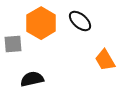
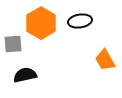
black ellipse: rotated 50 degrees counterclockwise
black semicircle: moved 7 px left, 4 px up
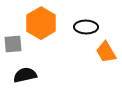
black ellipse: moved 6 px right, 6 px down; rotated 10 degrees clockwise
orange trapezoid: moved 1 px right, 8 px up
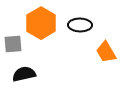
black ellipse: moved 6 px left, 2 px up
black semicircle: moved 1 px left, 1 px up
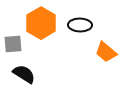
orange trapezoid: rotated 20 degrees counterclockwise
black semicircle: rotated 45 degrees clockwise
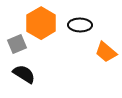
gray square: moved 4 px right; rotated 18 degrees counterclockwise
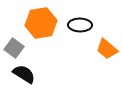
orange hexagon: rotated 20 degrees clockwise
gray square: moved 3 px left, 4 px down; rotated 30 degrees counterclockwise
orange trapezoid: moved 1 px right, 3 px up
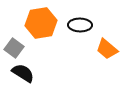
black semicircle: moved 1 px left, 1 px up
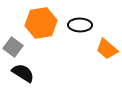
gray square: moved 1 px left, 1 px up
